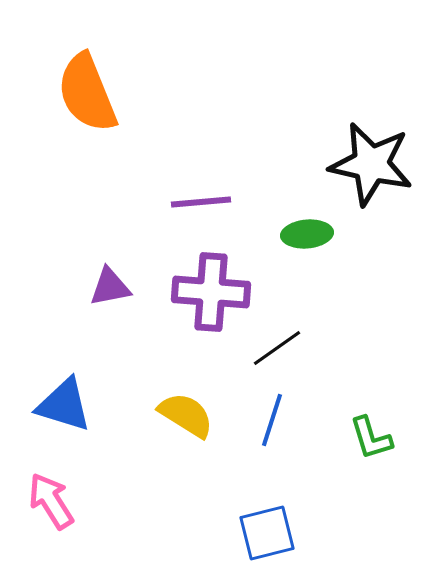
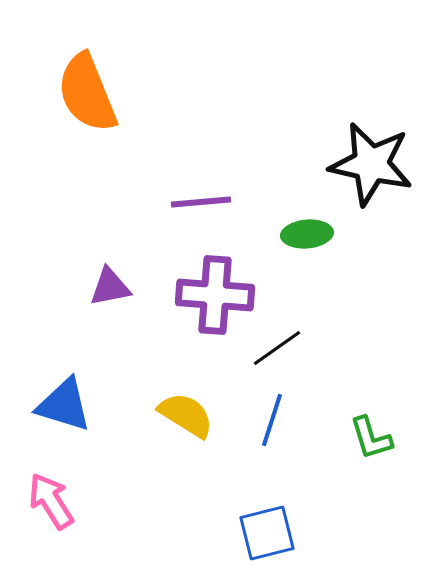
purple cross: moved 4 px right, 3 px down
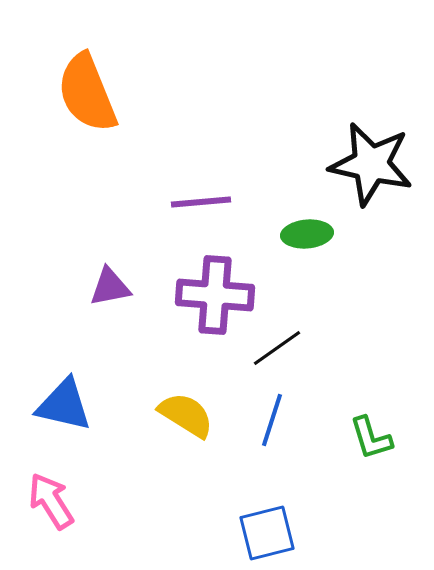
blue triangle: rotated 4 degrees counterclockwise
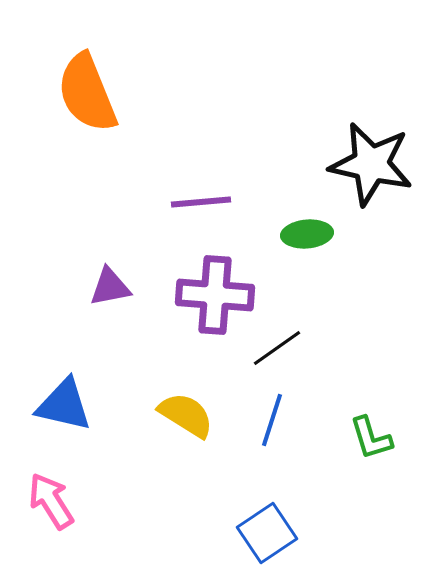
blue square: rotated 20 degrees counterclockwise
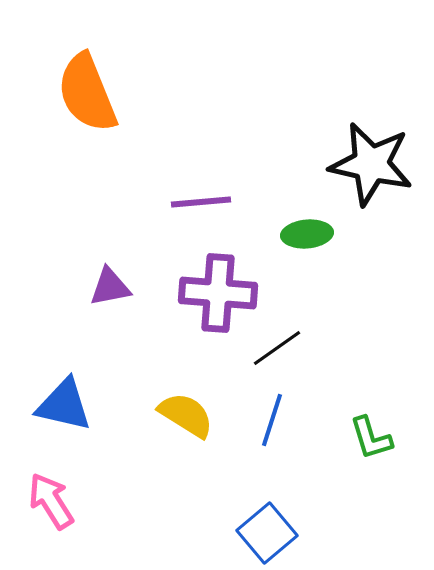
purple cross: moved 3 px right, 2 px up
blue square: rotated 6 degrees counterclockwise
